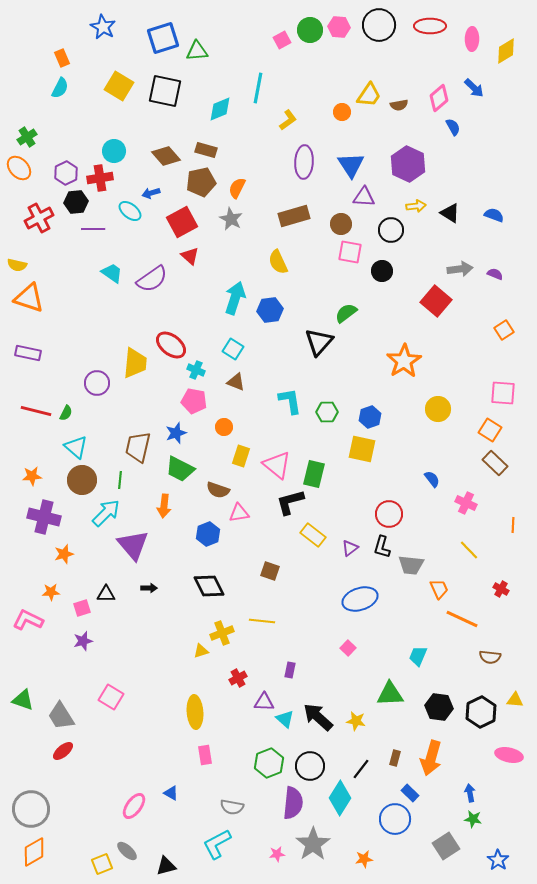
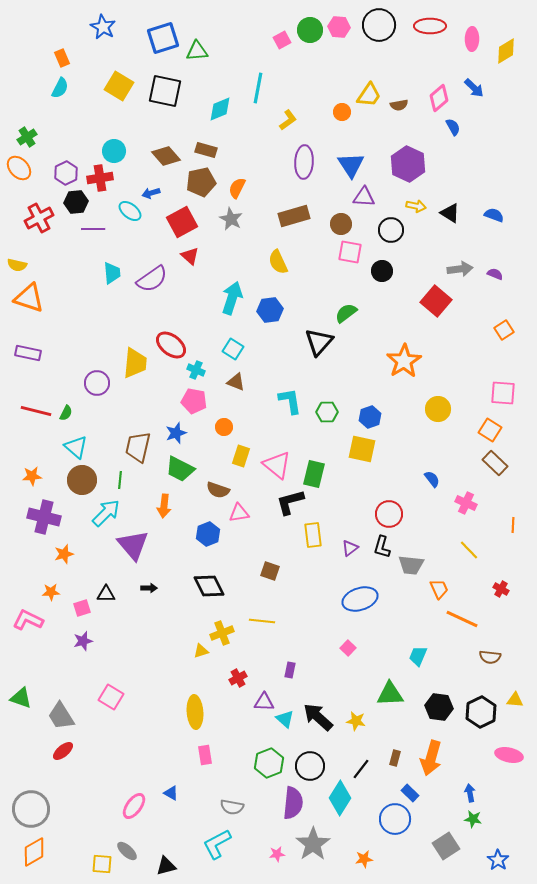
yellow arrow at (416, 206): rotated 18 degrees clockwise
cyan trapezoid at (112, 273): rotated 50 degrees clockwise
cyan arrow at (235, 298): moved 3 px left
yellow rectangle at (313, 535): rotated 45 degrees clockwise
green triangle at (23, 700): moved 2 px left, 2 px up
yellow square at (102, 864): rotated 25 degrees clockwise
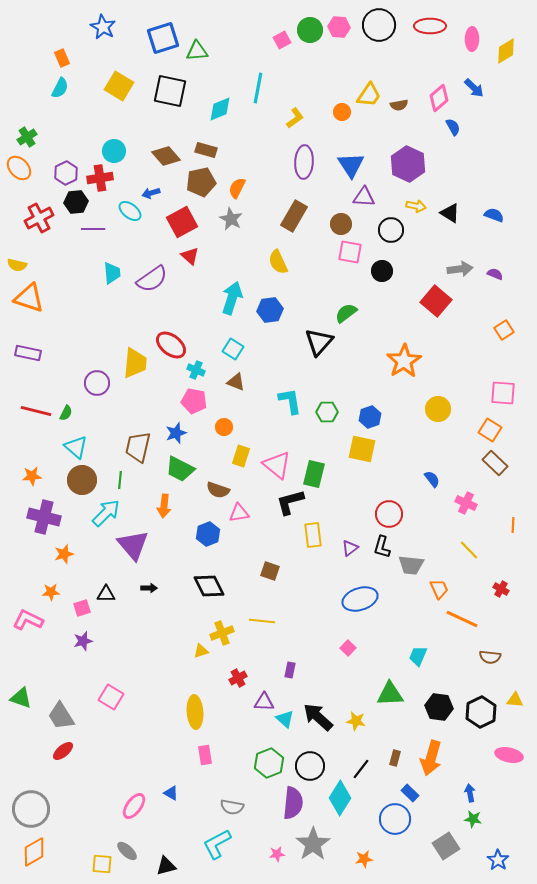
black square at (165, 91): moved 5 px right
yellow L-shape at (288, 120): moved 7 px right, 2 px up
brown rectangle at (294, 216): rotated 44 degrees counterclockwise
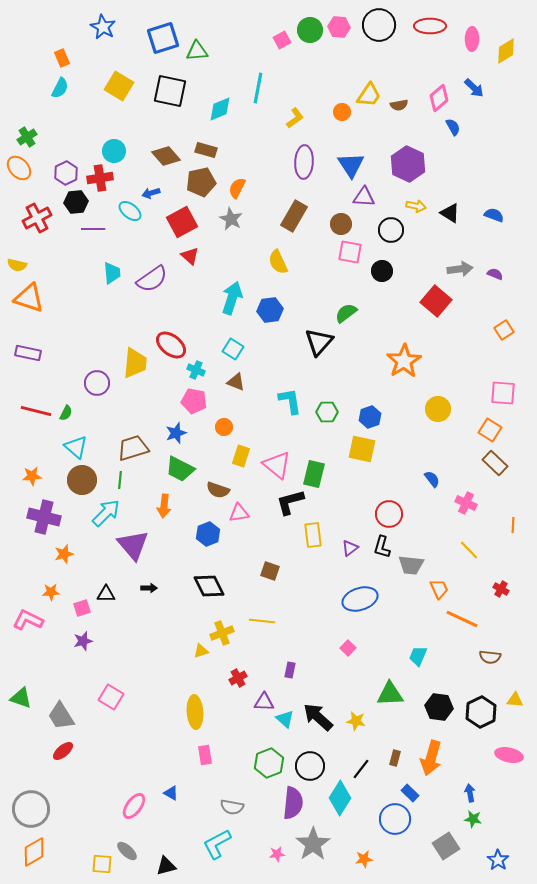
red cross at (39, 218): moved 2 px left
brown trapezoid at (138, 447): moved 5 px left, 1 px down; rotated 60 degrees clockwise
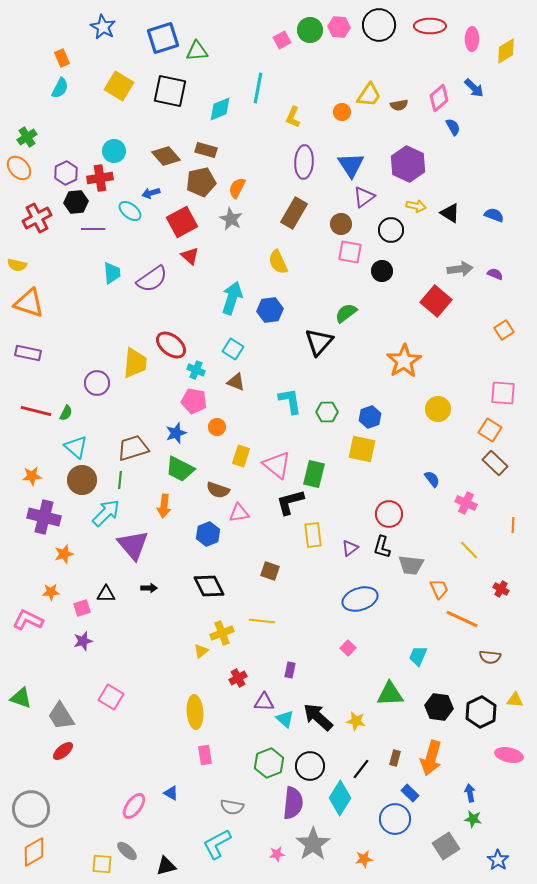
yellow L-shape at (295, 118): moved 2 px left, 1 px up; rotated 150 degrees clockwise
purple triangle at (364, 197): rotated 40 degrees counterclockwise
brown rectangle at (294, 216): moved 3 px up
orange triangle at (29, 298): moved 5 px down
orange circle at (224, 427): moved 7 px left
yellow triangle at (201, 651): rotated 21 degrees counterclockwise
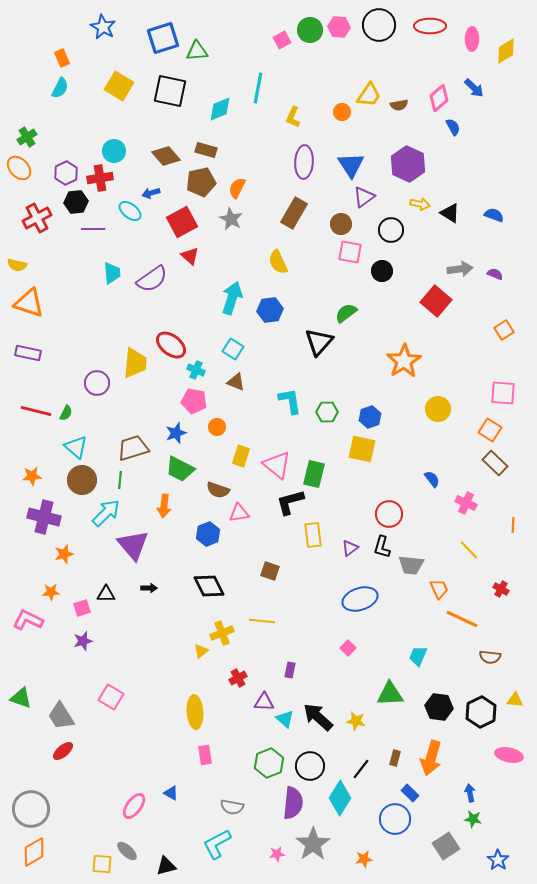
yellow arrow at (416, 206): moved 4 px right, 2 px up
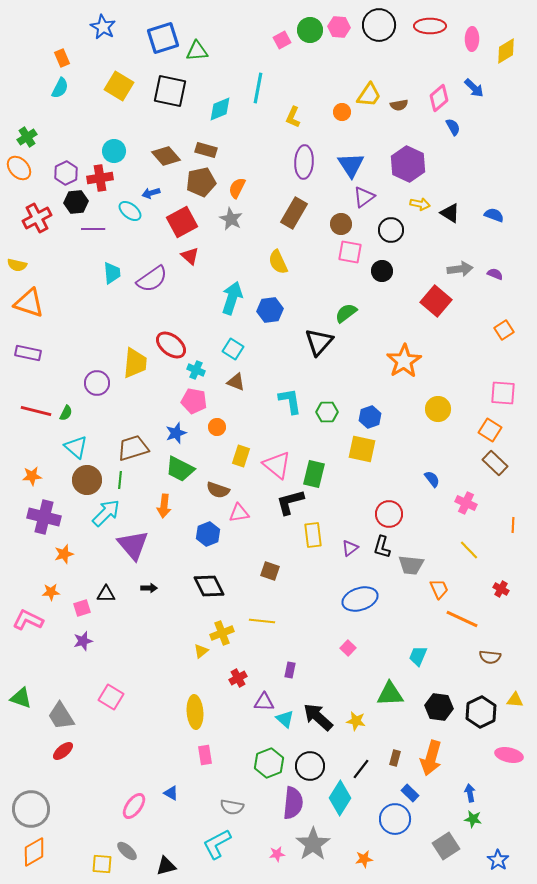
brown circle at (82, 480): moved 5 px right
